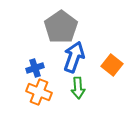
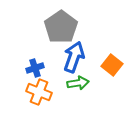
green arrow: moved 5 px up; rotated 95 degrees counterclockwise
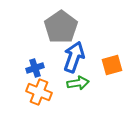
orange square: rotated 35 degrees clockwise
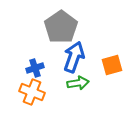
orange cross: moved 7 px left
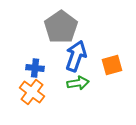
blue arrow: moved 2 px right, 1 px up
blue cross: rotated 24 degrees clockwise
orange cross: rotated 15 degrees clockwise
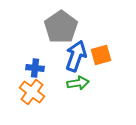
orange square: moved 11 px left, 10 px up
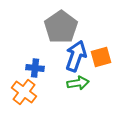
orange square: moved 2 px down
orange cross: moved 8 px left
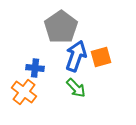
green arrow: moved 2 px left, 5 px down; rotated 55 degrees clockwise
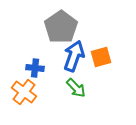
blue arrow: moved 2 px left
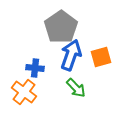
blue arrow: moved 3 px left, 1 px up
